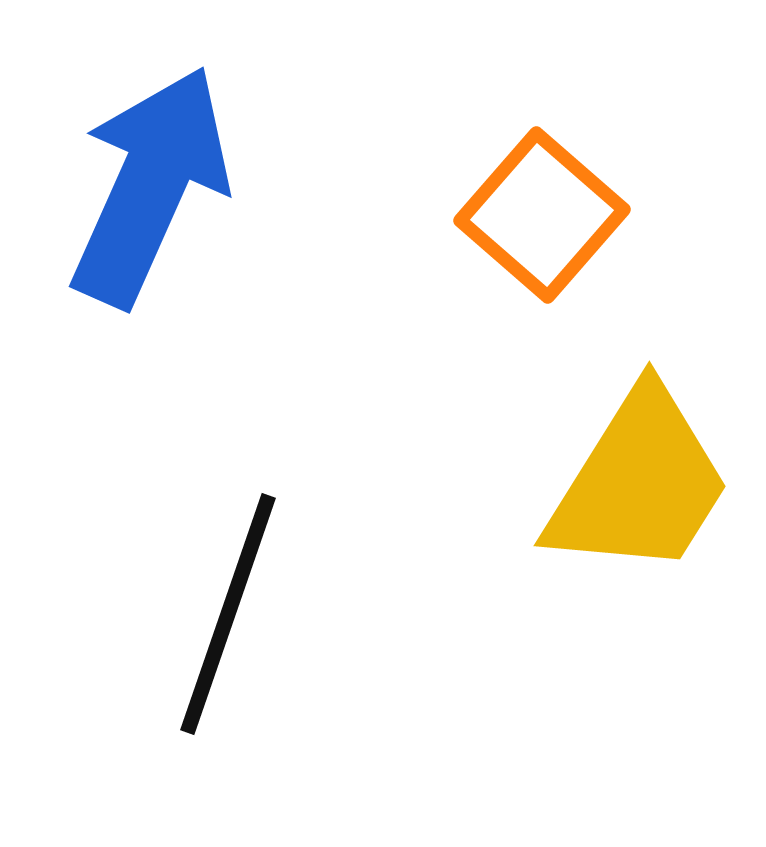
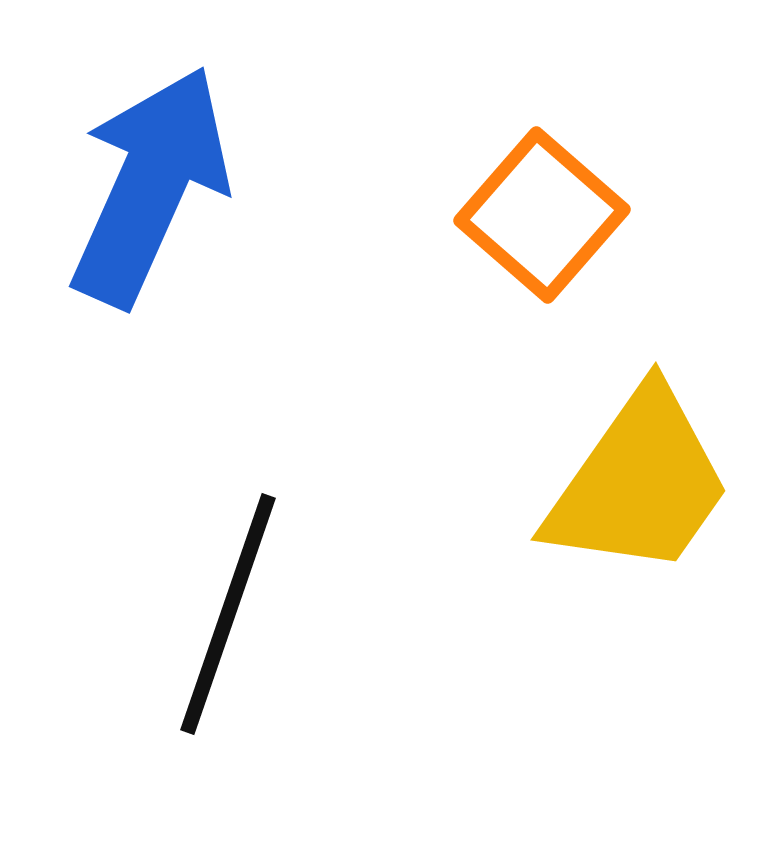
yellow trapezoid: rotated 3 degrees clockwise
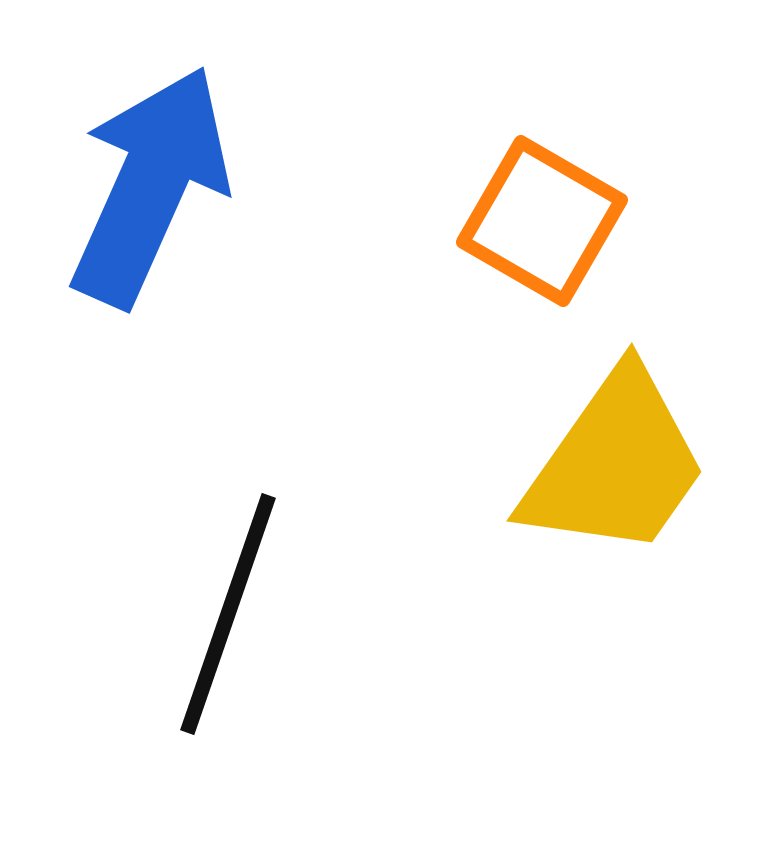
orange square: moved 6 px down; rotated 11 degrees counterclockwise
yellow trapezoid: moved 24 px left, 19 px up
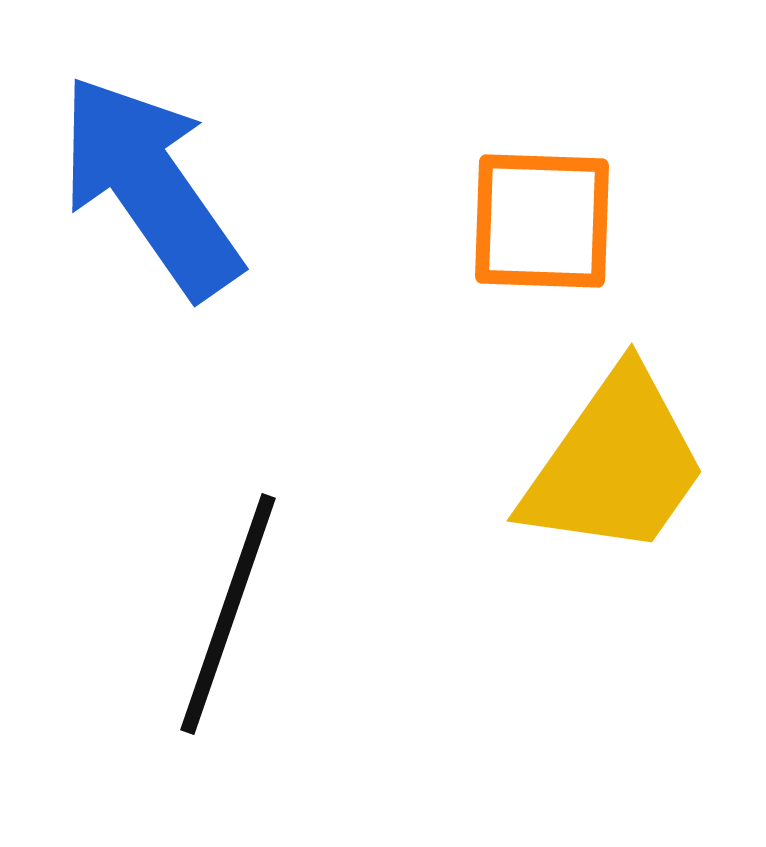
blue arrow: rotated 59 degrees counterclockwise
orange square: rotated 28 degrees counterclockwise
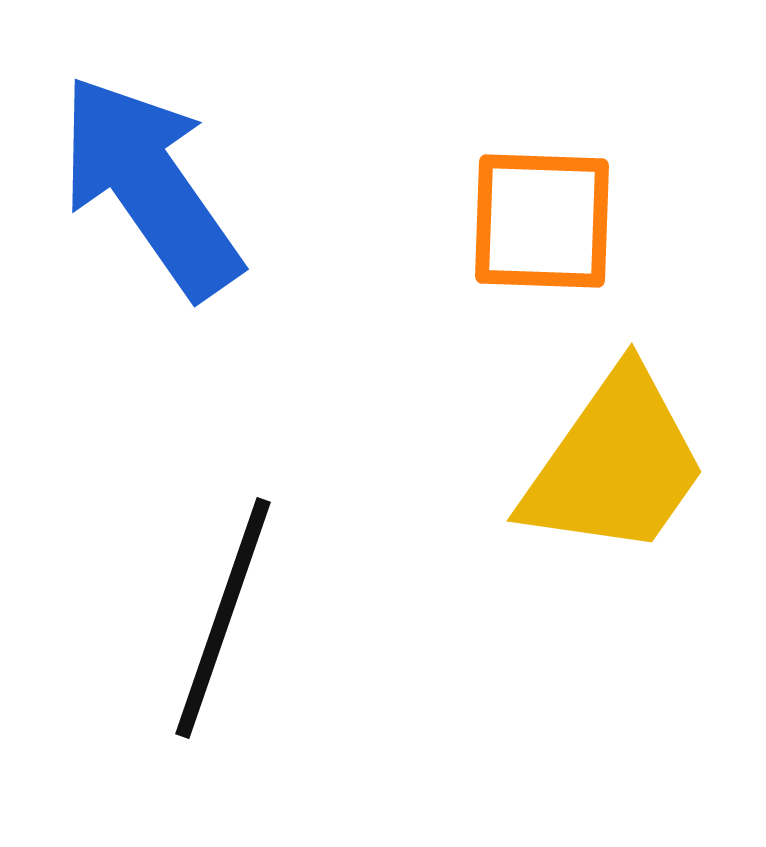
black line: moved 5 px left, 4 px down
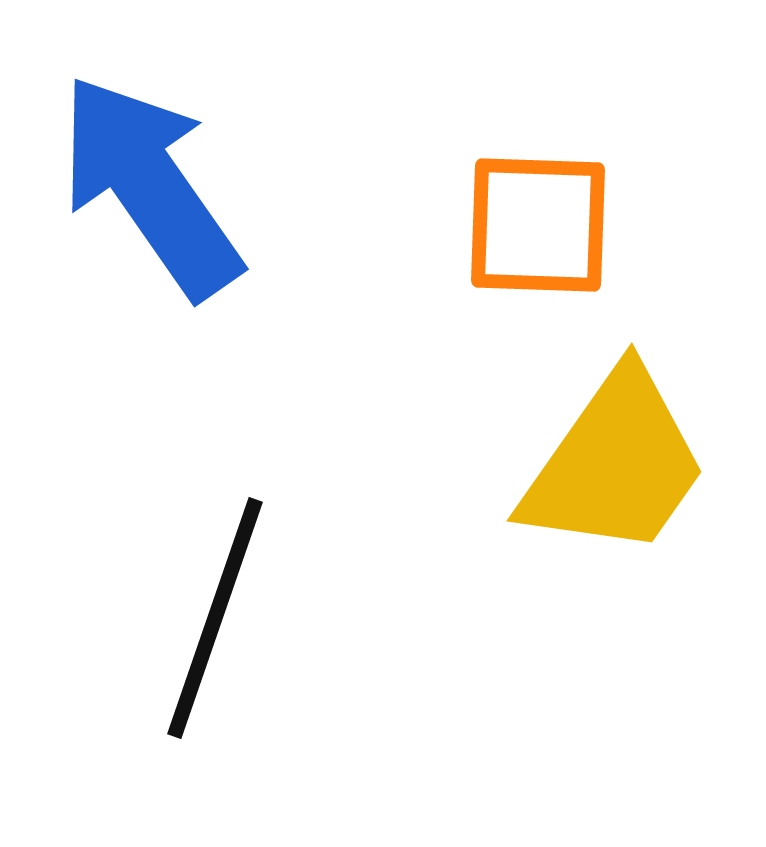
orange square: moved 4 px left, 4 px down
black line: moved 8 px left
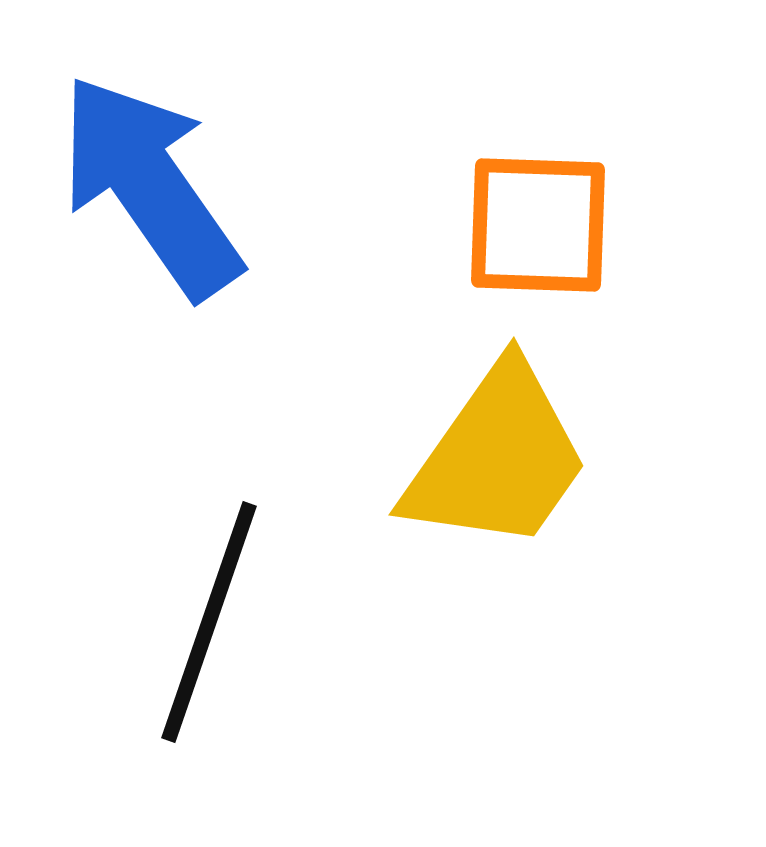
yellow trapezoid: moved 118 px left, 6 px up
black line: moved 6 px left, 4 px down
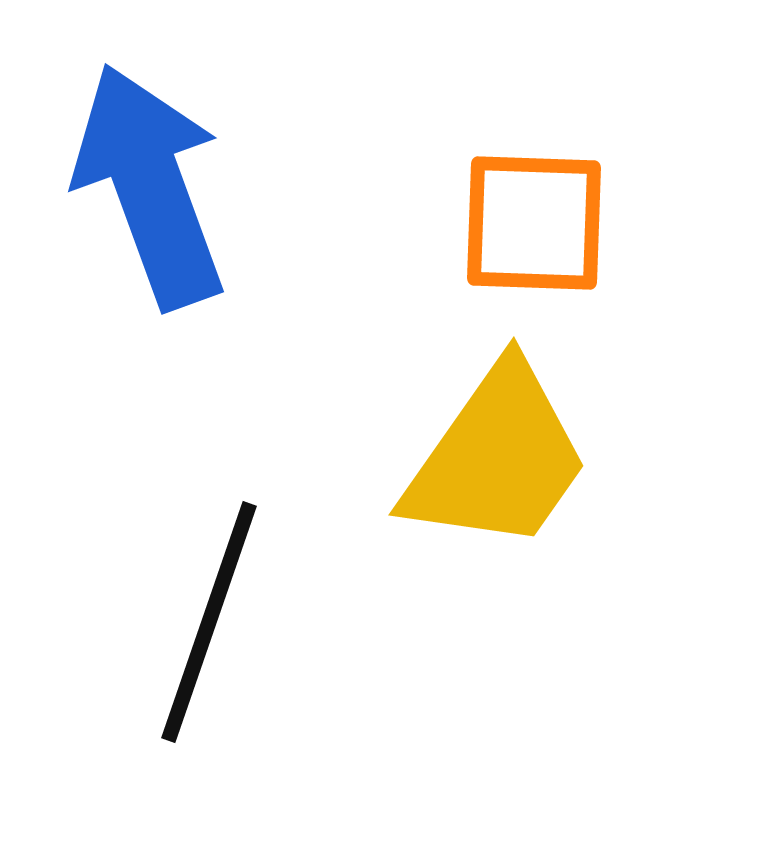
blue arrow: rotated 15 degrees clockwise
orange square: moved 4 px left, 2 px up
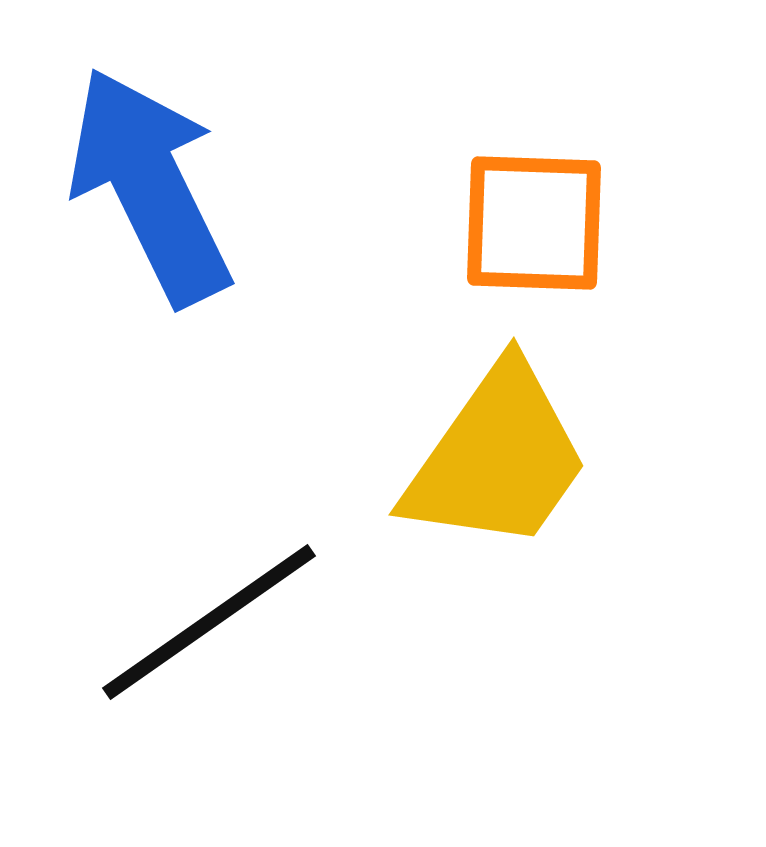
blue arrow: rotated 6 degrees counterclockwise
black line: rotated 36 degrees clockwise
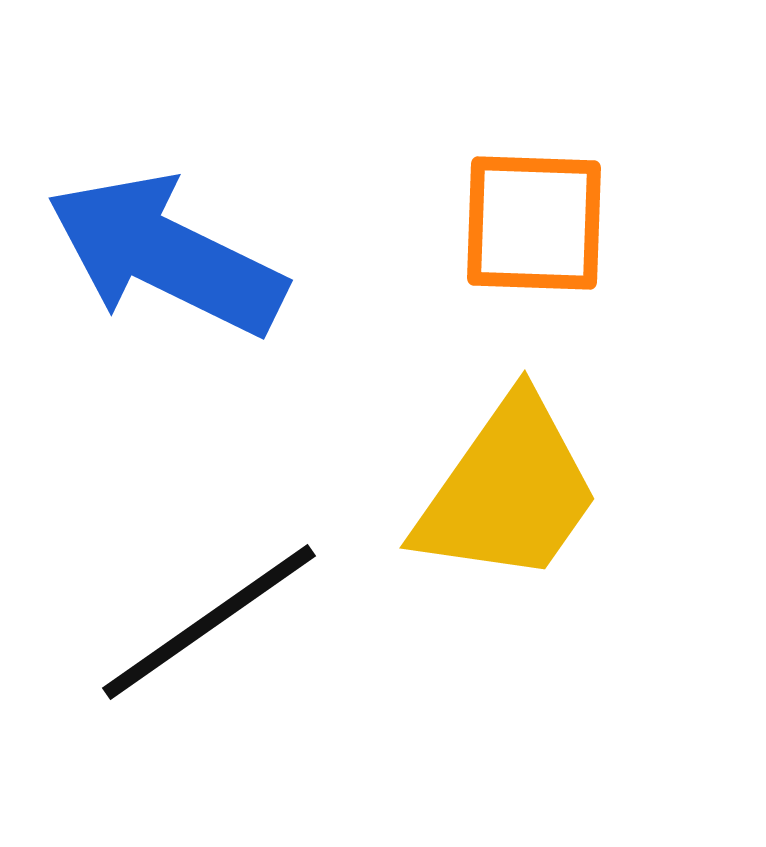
blue arrow: moved 16 px right, 69 px down; rotated 38 degrees counterclockwise
yellow trapezoid: moved 11 px right, 33 px down
